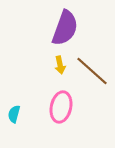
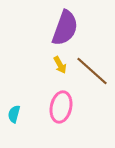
yellow arrow: rotated 18 degrees counterclockwise
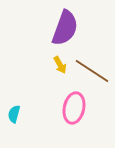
brown line: rotated 9 degrees counterclockwise
pink ellipse: moved 13 px right, 1 px down
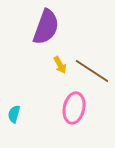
purple semicircle: moved 19 px left, 1 px up
